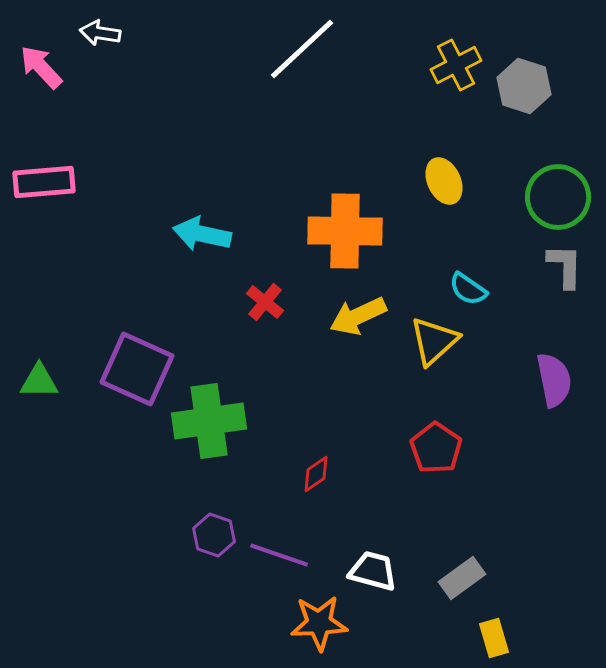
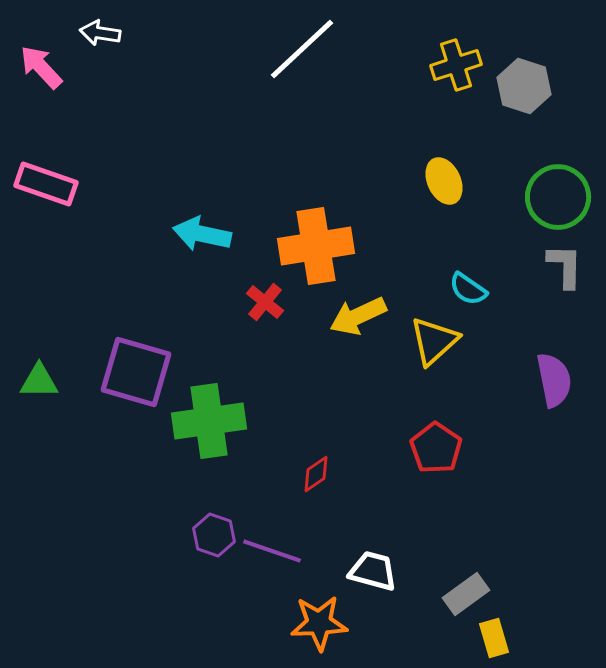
yellow cross: rotated 9 degrees clockwise
pink rectangle: moved 2 px right, 2 px down; rotated 24 degrees clockwise
orange cross: moved 29 px left, 15 px down; rotated 10 degrees counterclockwise
purple square: moved 1 px left, 3 px down; rotated 8 degrees counterclockwise
purple line: moved 7 px left, 4 px up
gray rectangle: moved 4 px right, 16 px down
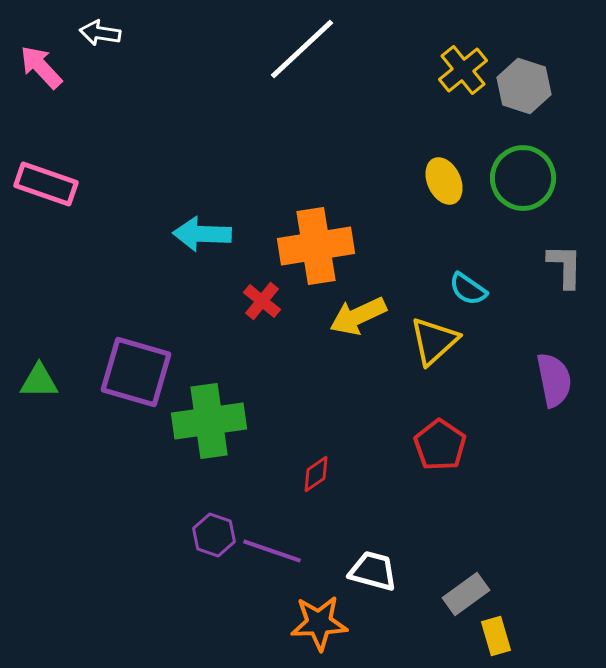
yellow cross: moved 7 px right, 5 px down; rotated 21 degrees counterclockwise
green circle: moved 35 px left, 19 px up
cyan arrow: rotated 10 degrees counterclockwise
red cross: moved 3 px left, 1 px up
red pentagon: moved 4 px right, 3 px up
yellow rectangle: moved 2 px right, 2 px up
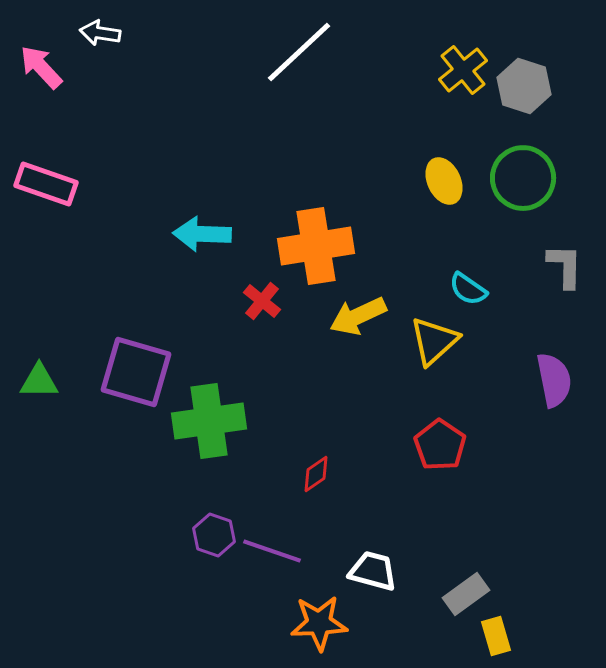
white line: moved 3 px left, 3 px down
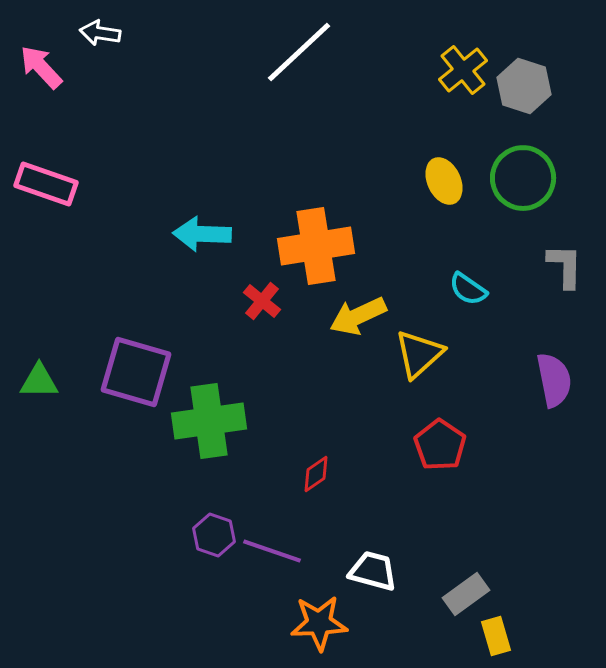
yellow triangle: moved 15 px left, 13 px down
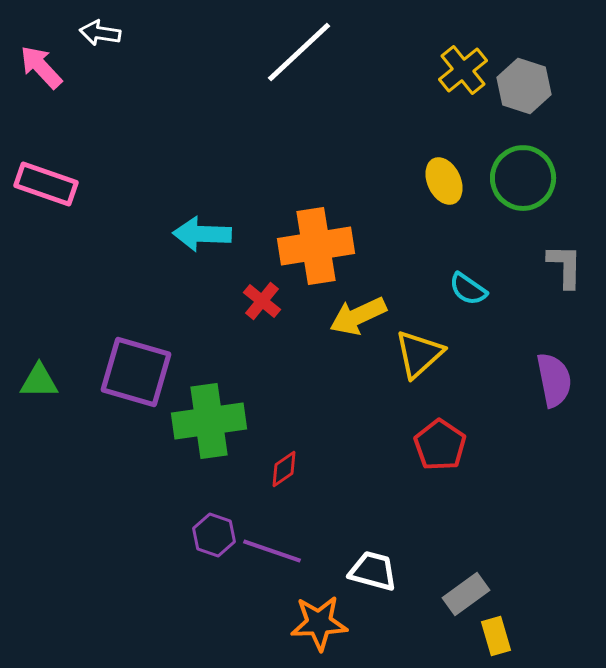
red diamond: moved 32 px left, 5 px up
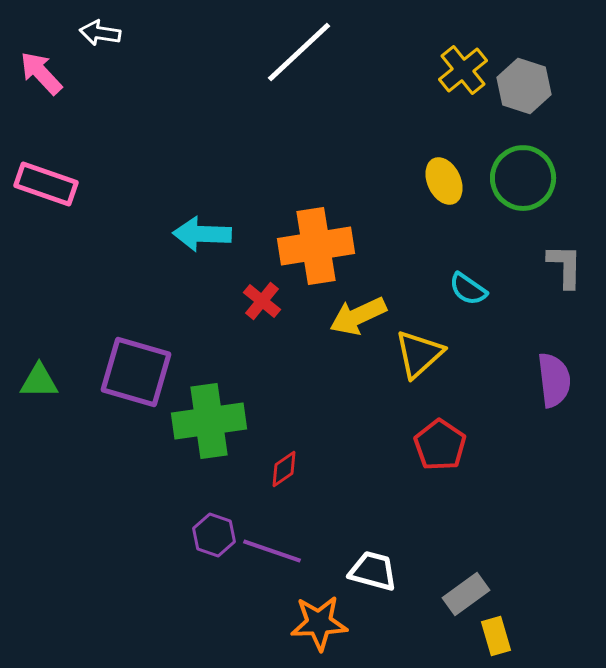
pink arrow: moved 6 px down
purple semicircle: rotated 4 degrees clockwise
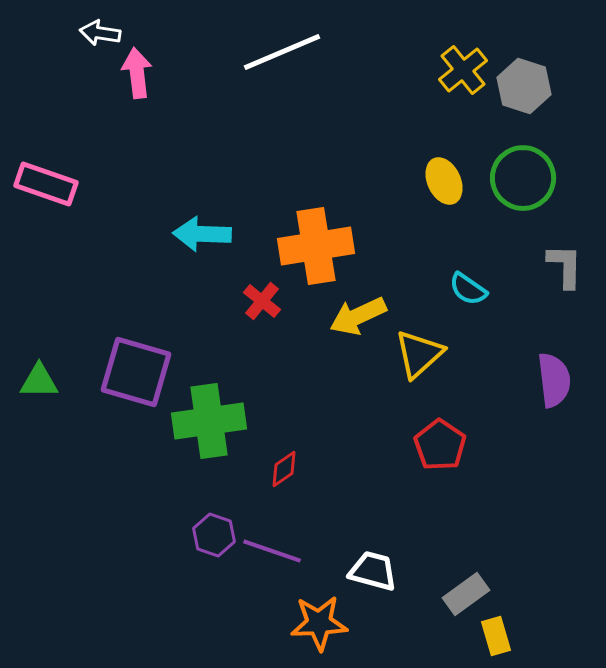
white line: moved 17 px left; rotated 20 degrees clockwise
pink arrow: moved 96 px right; rotated 36 degrees clockwise
